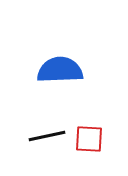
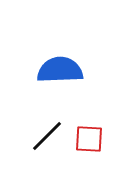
black line: rotated 33 degrees counterclockwise
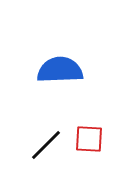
black line: moved 1 px left, 9 px down
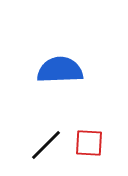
red square: moved 4 px down
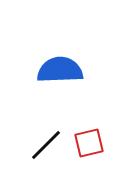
red square: rotated 16 degrees counterclockwise
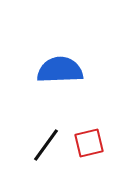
black line: rotated 9 degrees counterclockwise
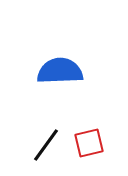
blue semicircle: moved 1 px down
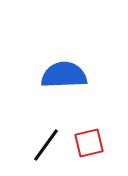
blue semicircle: moved 4 px right, 4 px down
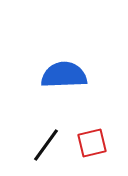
red square: moved 3 px right
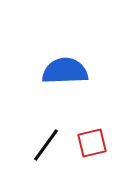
blue semicircle: moved 1 px right, 4 px up
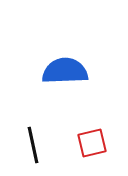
black line: moved 13 px left; rotated 48 degrees counterclockwise
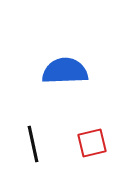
black line: moved 1 px up
